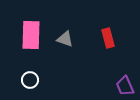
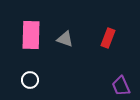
red rectangle: rotated 36 degrees clockwise
purple trapezoid: moved 4 px left
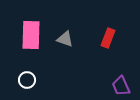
white circle: moved 3 px left
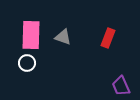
gray triangle: moved 2 px left, 2 px up
white circle: moved 17 px up
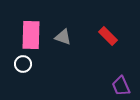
red rectangle: moved 2 px up; rotated 66 degrees counterclockwise
white circle: moved 4 px left, 1 px down
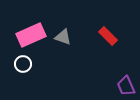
pink rectangle: rotated 64 degrees clockwise
purple trapezoid: moved 5 px right
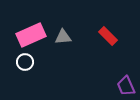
gray triangle: rotated 24 degrees counterclockwise
white circle: moved 2 px right, 2 px up
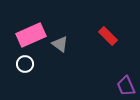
gray triangle: moved 3 px left, 7 px down; rotated 42 degrees clockwise
white circle: moved 2 px down
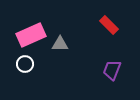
red rectangle: moved 1 px right, 11 px up
gray triangle: rotated 36 degrees counterclockwise
purple trapezoid: moved 14 px left, 16 px up; rotated 45 degrees clockwise
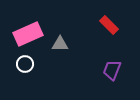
pink rectangle: moved 3 px left, 1 px up
